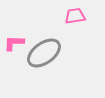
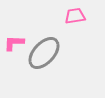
gray ellipse: rotated 12 degrees counterclockwise
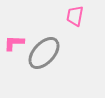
pink trapezoid: rotated 70 degrees counterclockwise
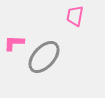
gray ellipse: moved 4 px down
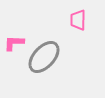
pink trapezoid: moved 3 px right, 4 px down; rotated 10 degrees counterclockwise
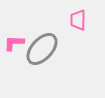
gray ellipse: moved 2 px left, 8 px up
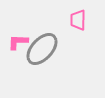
pink L-shape: moved 4 px right, 1 px up
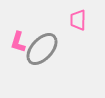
pink L-shape: rotated 75 degrees counterclockwise
